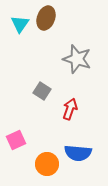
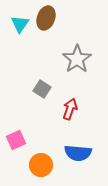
gray star: rotated 20 degrees clockwise
gray square: moved 2 px up
orange circle: moved 6 px left, 1 px down
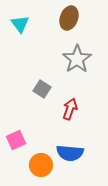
brown ellipse: moved 23 px right
cyan triangle: rotated 12 degrees counterclockwise
blue semicircle: moved 8 px left
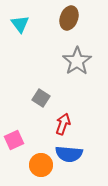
gray star: moved 2 px down
gray square: moved 1 px left, 9 px down
red arrow: moved 7 px left, 15 px down
pink square: moved 2 px left
blue semicircle: moved 1 px left, 1 px down
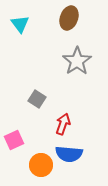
gray square: moved 4 px left, 1 px down
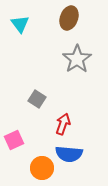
gray star: moved 2 px up
orange circle: moved 1 px right, 3 px down
